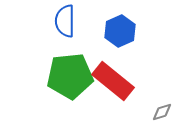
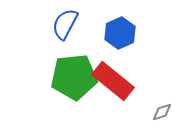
blue semicircle: moved 3 px down; rotated 28 degrees clockwise
blue hexagon: moved 2 px down
green pentagon: moved 4 px right, 1 px down
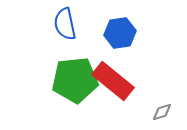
blue semicircle: rotated 40 degrees counterclockwise
blue hexagon: rotated 16 degrees clockwise
green pentagon: moved 1 px right, 3 px down
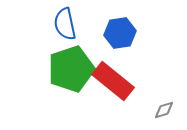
green pentagon: moved 4 px left, 11 px up; rotated 12 degrees counterclockwise
gray diamond: moved 2 px right, 2 px up
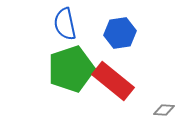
gray diamond: rotated 20 degrees clockwise
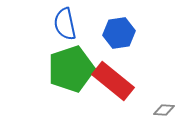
blue hexagon: moved 1 px left
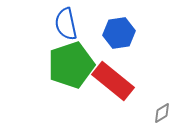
blue semicircle: moved 1 px right
green pentagon: moved 4 px up
gray diamond: moved 2 px left, 3 px down; rotated 35 degrees counterclockwise
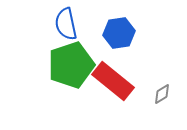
gray diamond: moved 19 px up
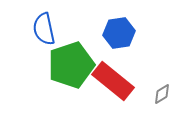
blue semicircle: moved 22 px left, 5 px down
